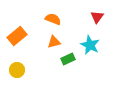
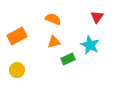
orange rectangle: rotated 12 degrees clockwise
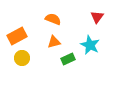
yellow circle: moved 5 px right, 12 px up
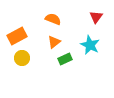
red triangle: moved 1 px left
orange triangle: rotated 24 degrees counterclockwise
green rectangle: moved 3 px left
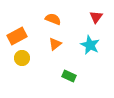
orange triangle: moved 1 px right, 2 px down
green rectangle: moved 4 px right, 17 px down; rotated 48 degrees clockwise
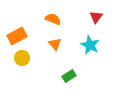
orange triangle: rotated 32 degrees counterclockwise
green rectangle: rotated 56 degrees counterclockwise
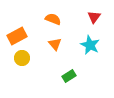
red triangle: moved 2 px left
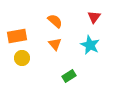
orange semicircle: moved 2 px right, 2 px down; rotated 21 degrees clockwise
orange rectangle: rotated 18 degrees clockwise
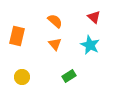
red triangle: rotated 24 degrees counterclockwise
orange rectangle: rotated 66 degrees counterclockwise
yellow circle: moved 19 px down
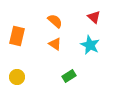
orange triangle: rotated 16 degrees counterclockwise
yellow circle: moved 5 px left
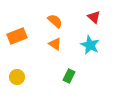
orange rectangle: rotated 54 degrees clockwise
green rectangle: rotated 32 degrees counterclockwise
